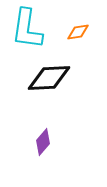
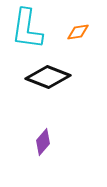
black diamond: moved 1 px left, 1 px up; rotated 24 degrees clockwise
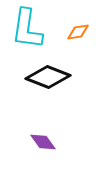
purple diamond: rotated 76 degrees counterclockwise
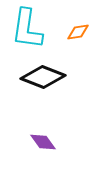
black diamond: moved 5 px left
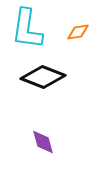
purple diamond: rotated 20 degrees clockwise
